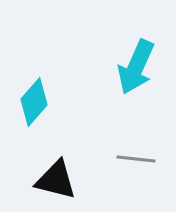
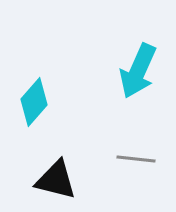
cyan arrow: moved 2 px right, 4 px down
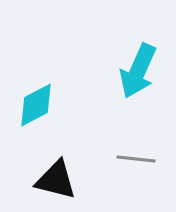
cyan diamond: moved 2 px right, 3 px down; rotated 21 degrees clockwise
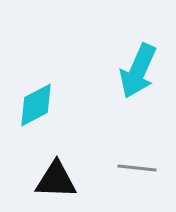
gray line: moved 1 px right, 9 px down
black triangle: rotated 12 degrees counterclockwise
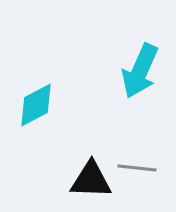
cyan arrow: moved 2 px right
black triangle: moved 35 px right
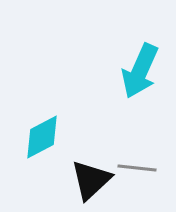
cyan diamond: moved 6 px right, 32 px down
black triangle: rotated 45 degrees counterclockwise
